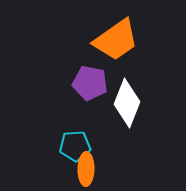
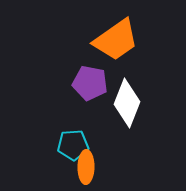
cyan pentagon: moved 2 px left, 1 px up
orange ellipse: moved 2 px up
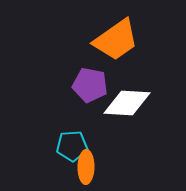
purple pentagon: moved 2 px down
white diamond: rotated 72 degrees clockwise
cyan pentagon: moved 1 px left, 1 px down
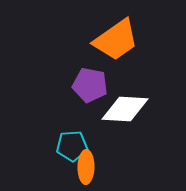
white diamond: moved 2 px left, 6 px down
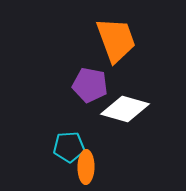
orange trapezoid: rotated 75 degrees counterclockwise
white diamond: rotated 12 degrees clockwise
cyan pentagon: moved 3 px left, 1 px down
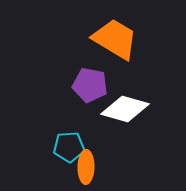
orange trapezoid: moved 1 px left, 1 px up; rotated 39 degrees counterclockwise
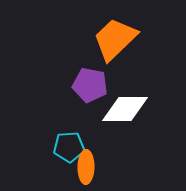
orange trapezoid: rotated 75 degrees counterclockwise
white diamond: rotated 15 degrees counterclockwise
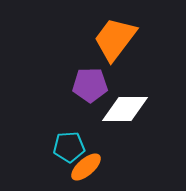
orange trapezoid: rotated 9 degrees counterclockwise
purple pentagon: rotated 12 degrees counterclockwise
orange ellipse: rotated 48 degrees clockwise
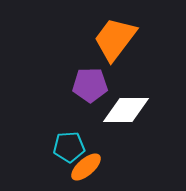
white diamond: moved 1 px right, 1 px down
